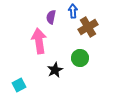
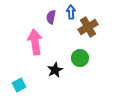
blue arrow: moved 2 px left, 1 px down
pink arrow: moved 4 px left, 1 px down
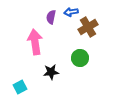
blue arrow: rotated 96 degrees counterclockwise
black star: moved 4 px left, 2 px down; rotated 21 degrees clockwise
cyan square: moved 1 px right, 2 px down
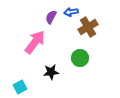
purple semicircle: rotated 16 degrees clockwise
pink arrow: rotated 45 degrees clockwise
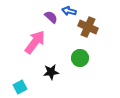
blue arrow: moved 2 px left, 1 px up; rotated 24 degrees clockwise
purple semicircle: rotated 104 degrees clockwise
brown cross: rotated 36 degrees counterclockwise
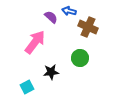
cyan square: moved 7 px right
